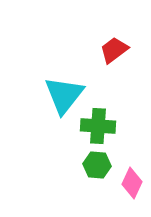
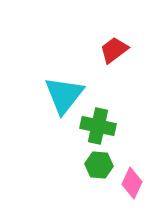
green cross: rotated 8 degrees clockwise
green hexagon: moved 2 px right
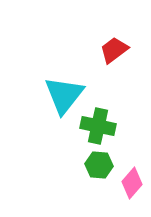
pink diamond: rotated 16 degrees clockwise
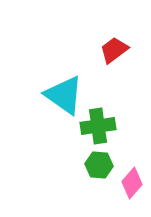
cyan triangle: rotated 33 degrees counterclockwise
green cross: rotated 20 degrees counterclockwise
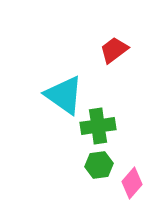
green hexagon: rotated 12 degrees counterclockwise
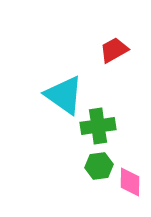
red trapezoid: rotated 8 degrees clockwise
green hexagon: moved 1 px down
pink diamond: moved 2 px left, 1 px up; rotated 40 degrees counterclockwise
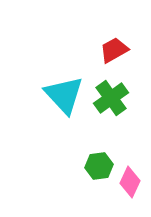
cyan triangle: rotated 12 degrees clockwise
green cross: moved 13 px right, 28 px up; rotated 28 degrees counterclockwise
pink diamond: rotated 24 degrees clockwise
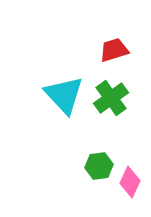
red trapezoid: rotated 12 degrees clockwise
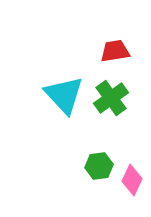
red trapezoid: moved 1 px right, 1 px down; rotated 8 degrees clockwise
pink diamond: moved 2 px right, 2 px up
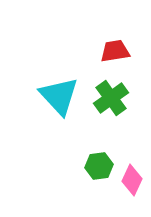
cyan triangle: moved 5 px left, 1 px down
